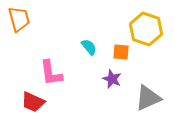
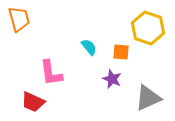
yellow hexagon: moved 2 px right, 1 px up
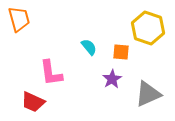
purple star: rotated 18 degrees clockwise
gray triangle: moved 4 px up
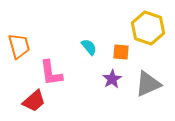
orange trapezoid: moved 27 px down
gray triangle: moved 10 px up
red trapezoid: moved 1 px right, 1 px up; rotated 65 degrees counterclockwise
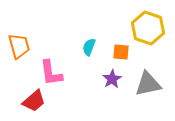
cyan semicircle: rotated 120 degrees counterclockwise
gray triangle: rotated 12 degrees clockwise
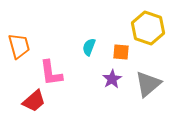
gray triangle: rotated 28 degrees counterclockwise
